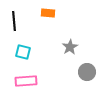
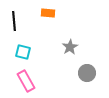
gray circle: moved 1 px down
pink rectangle: rotated 65 degrees clockwise
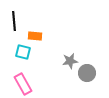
orange rectangle: moved 13 px left, 23 px down
gray star: moved 14 px down; rotated 21 degrees clockwise
pink rectangle: moved 3 px left, 3 px down
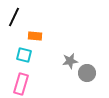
black line: moved 4 px up; rotated 30 degrees clockwise
cyan square: moved 1 px right, 3 px down
pink rectangle: moved 2 px left; rotated 45 degrees clockwise
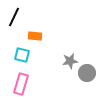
cyan square: moved 2 px left
